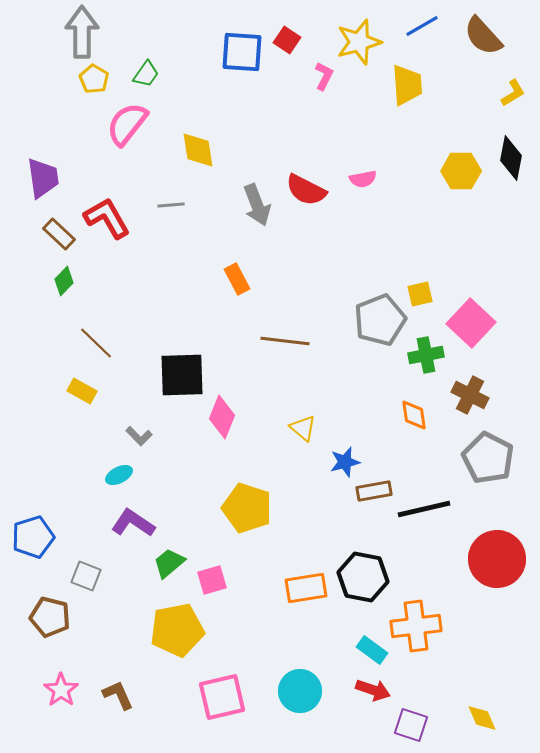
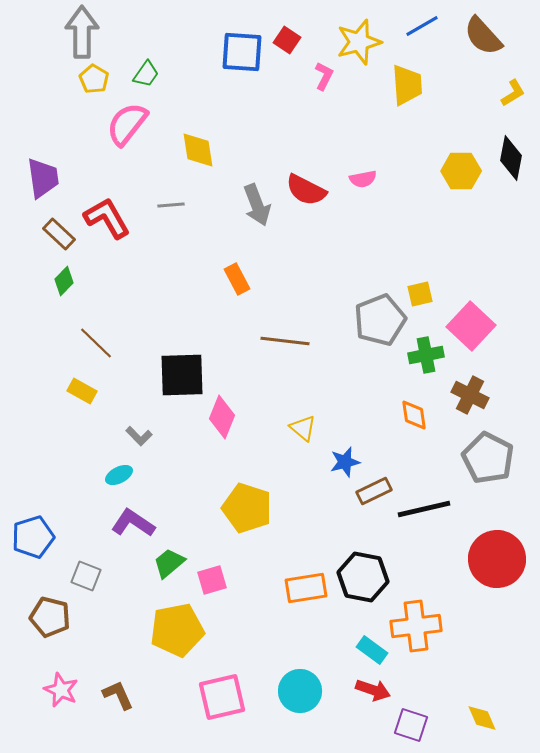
pink square at (471, 323): moved 3 px down
brown rectangle at (374, 491): rotated 16 degrees counterclockwise
pink star at (61, 690): rotated 12 degrees counterclockwise
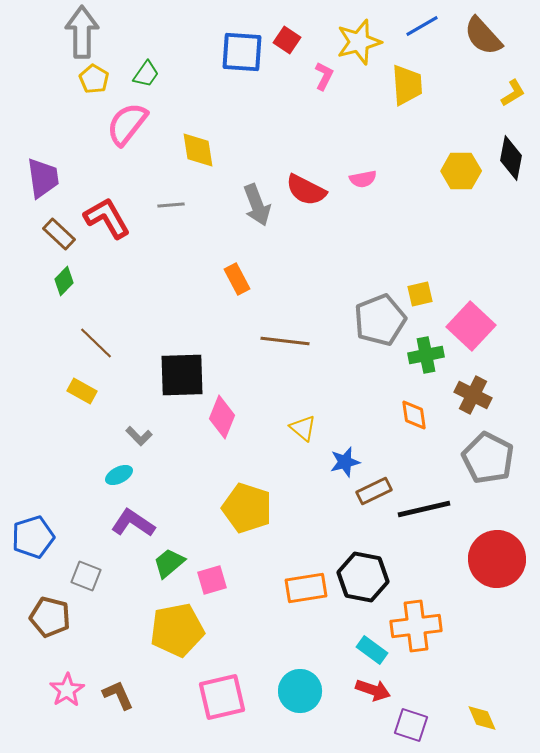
brown cross at (470, 395): moved 3 px right
pink star at (61, 690): moved 6 px right; rotated 16 degrees clockwise
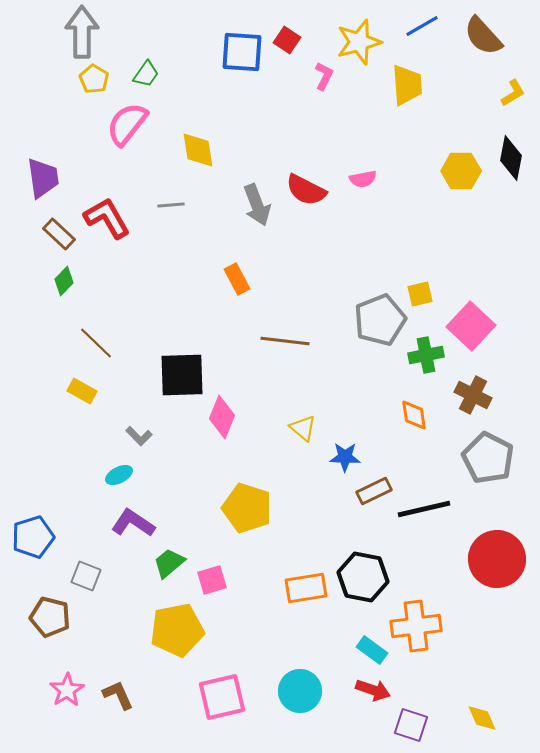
blue star at (345, 462): moved 5 px up; rotated 16 degrees clockwise
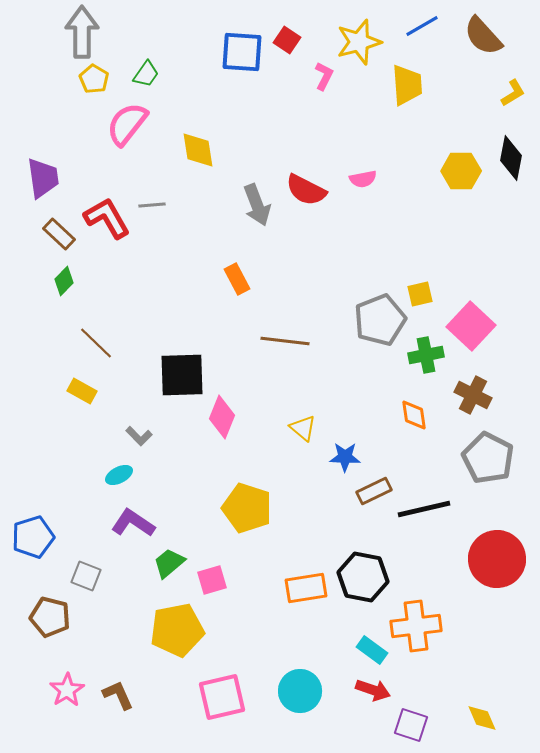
gray line at (171, 205): moved 19 px left
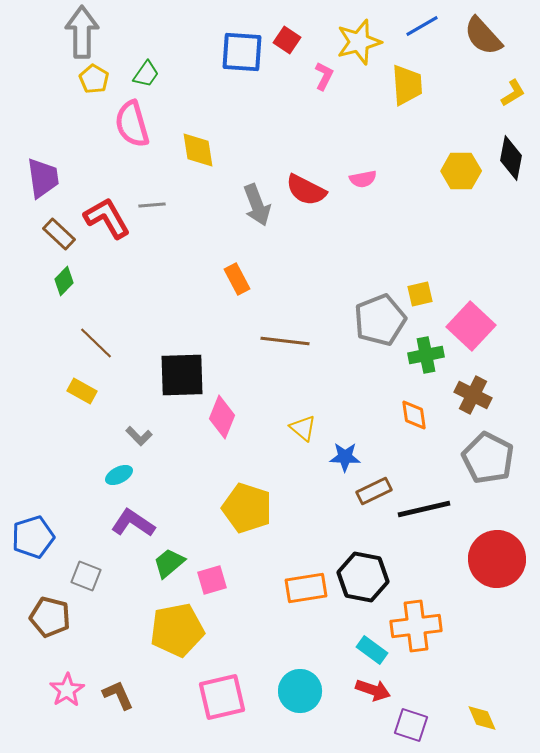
pink semicircle at (127, 124): moved 5 px right; rotated 54 degrees counterclockwise
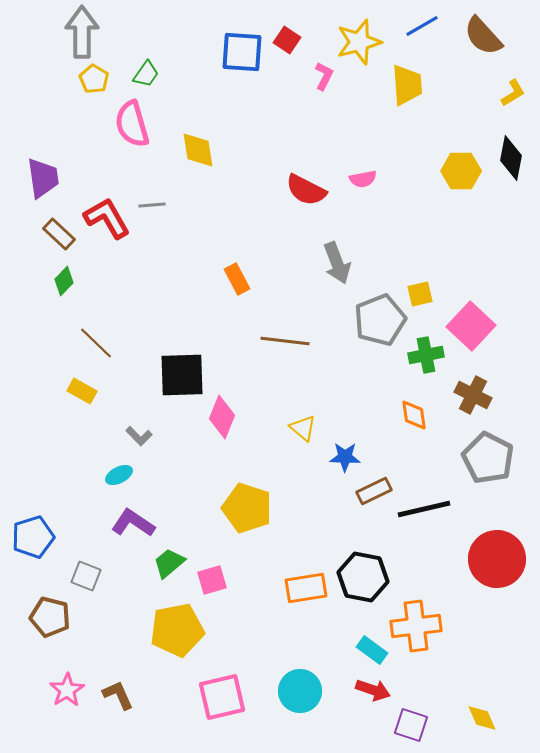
gray arrow at (257, 205): moved 80 px right, 58 px down
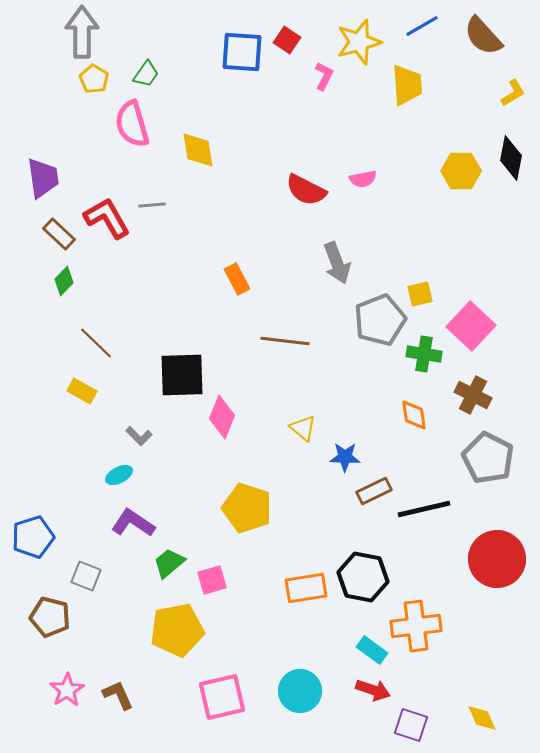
green cross at (426, 355): moved 2 px left, 1 px up; rotated 20 degrees clockwise
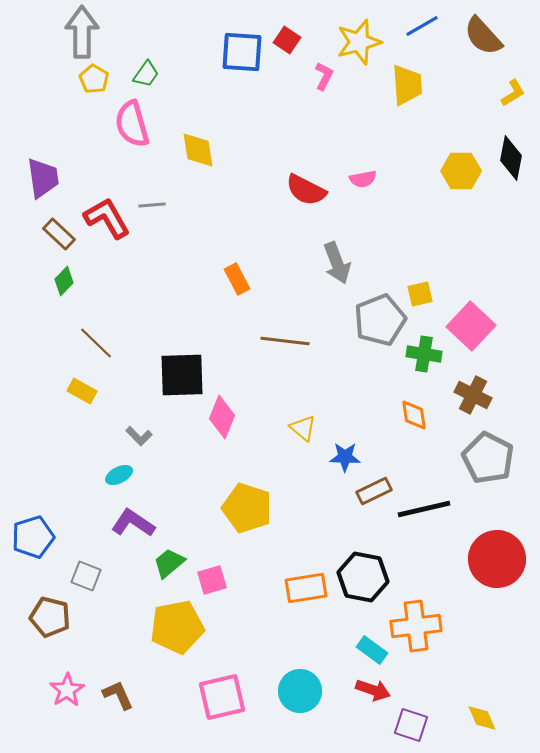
yellow pentagon at (177, 630): moved 3 px up
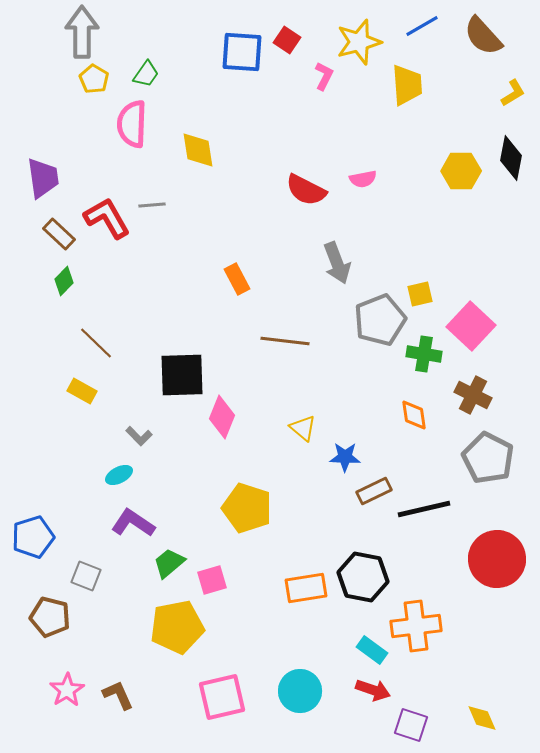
pink semicircle at (132, 124): rotated 18 degrees clockwise
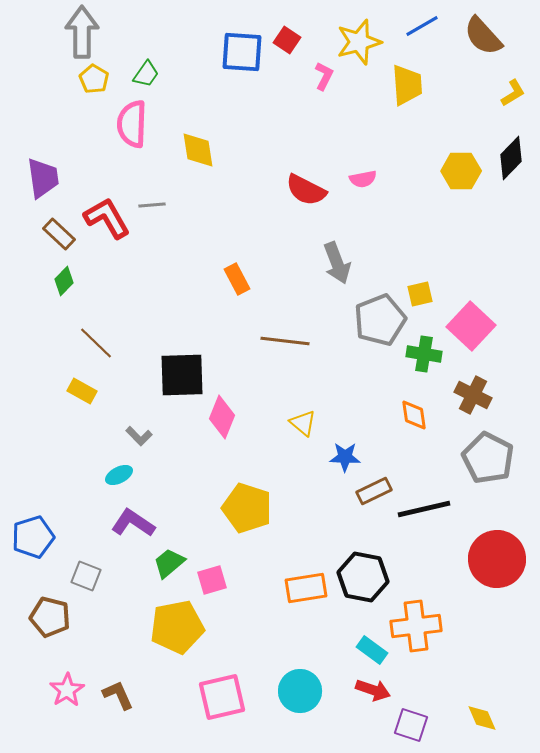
black diamond at (511, 158): rotated 33 degrees clockwise
yellow triangle at (303, 428): moved 5 px up
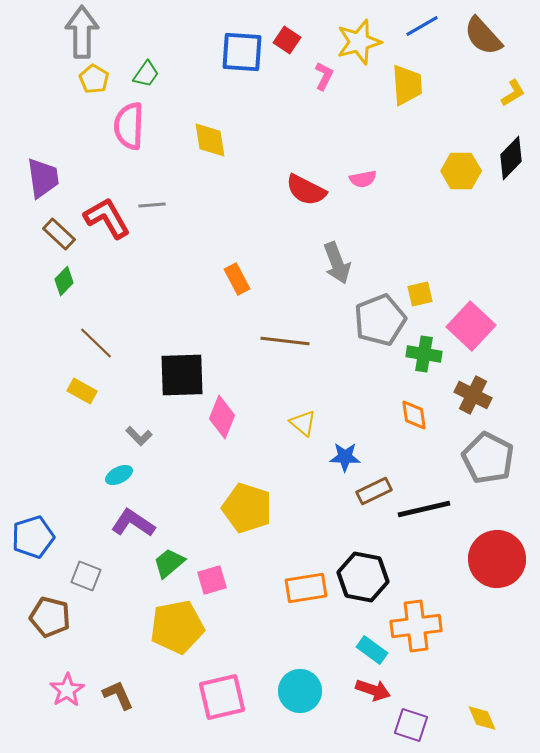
pink semicircle at (132, 124): moved 3 px left, 2 px down
yellow diamond at (198, 150): moved 12 px right, 10 px up
